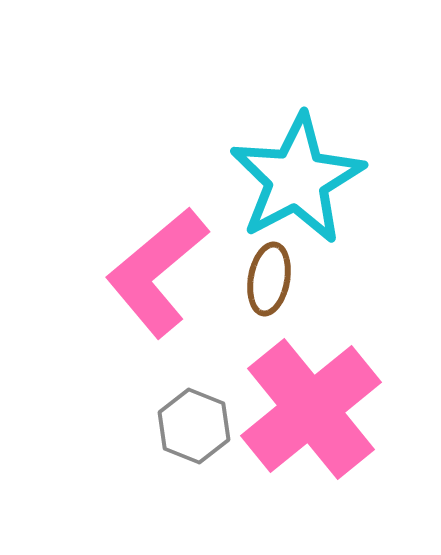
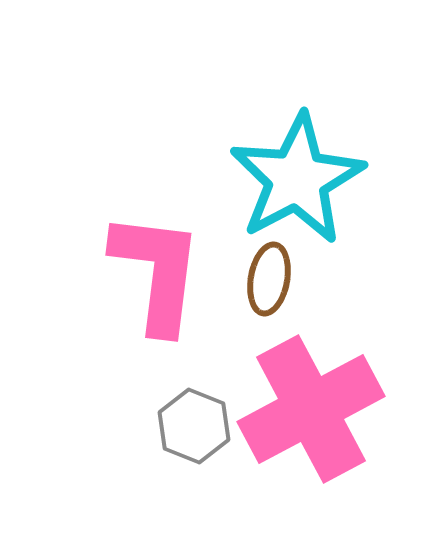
pink L-shape: rotated 137 degrees clockwise
pink cross: rotated 11 degrees clockwise
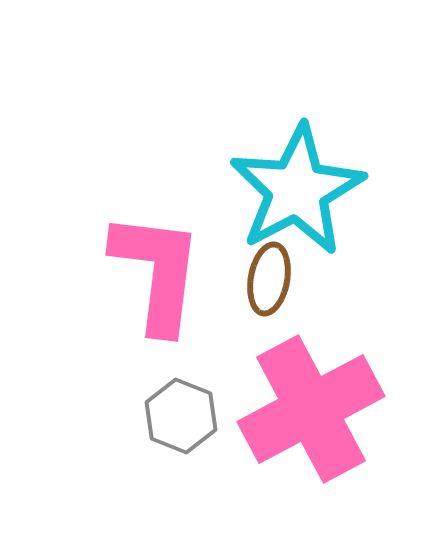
cyan star: moved 11 px down
gray hexagon: moved 13 px left, 10 px up
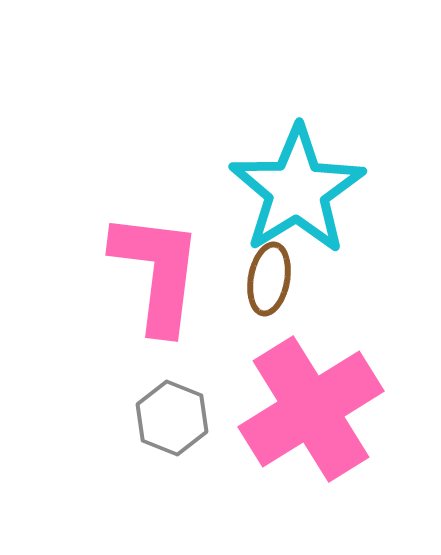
cyan star: rotated 4 degrees counterclockwise
pink cross: rotated 4 degrees counterclockwise
gray hexagon: moved 9 px left, 2 px down
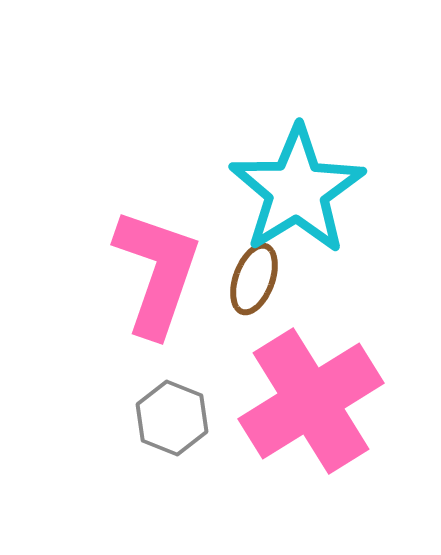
pink L-shape: rotated 12 degrees clockwise
brown ellipse: moved 15 px left; rotated 10 degrees clockwise
pink cross: moved 8 px up
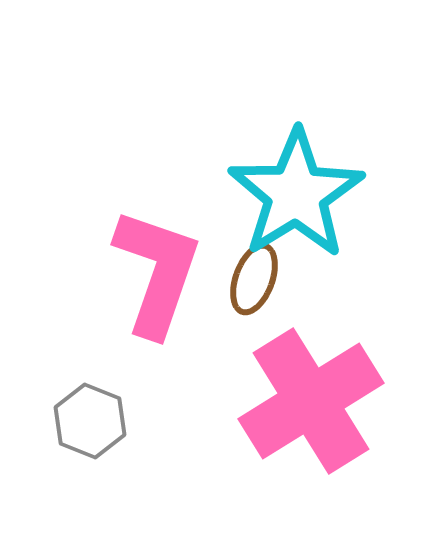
cyan star: moved 1 px left, 4 px down
gray hexagon: moved 82 px left, 3 px down
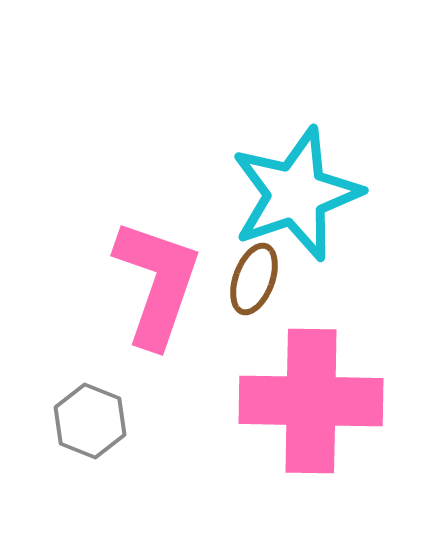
cyan star: rotated 13 degrees clockwise
pink L-shape: moved 11 px down
pink cross: rotated 33 degrees clockwise
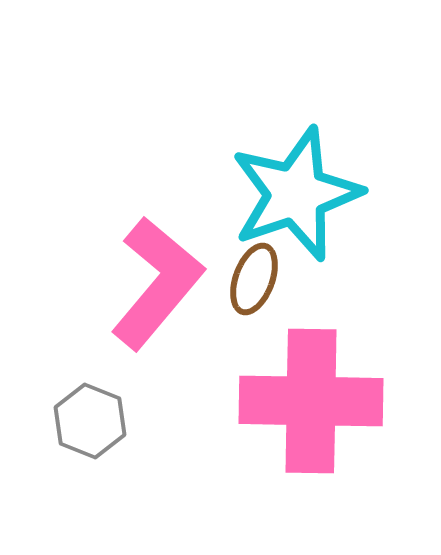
pink L-shape: rotated 21 degrees clockwise
